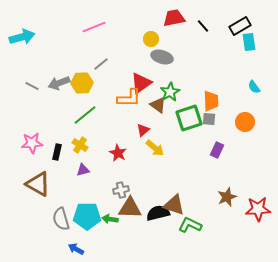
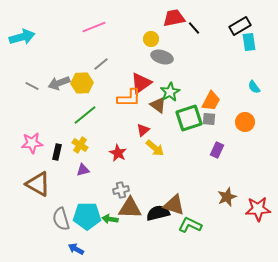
black line at (203, 26): moved 9 px left, 2 px down
orange trapezoid at (211, 101): rotated 30 degrees clockwise
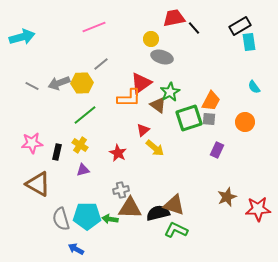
green L-shape at (190, 225): moved 14 px left, 5 px down
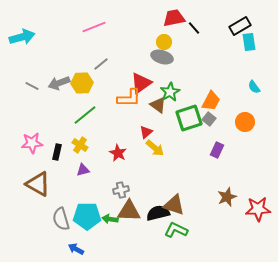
yellow circle at (151, 39): moved 13 px right, 3 px down
gray square at (209, 119): rotated 32 degrees clockwise
red triangle at (143, 130): moved 3 px right, 2 px down
brown triangle at (130, 208): moved 1 px left, 3 px down
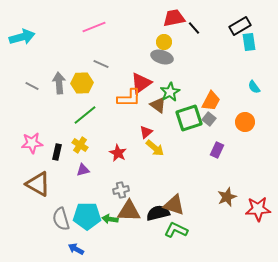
gray line at (101, 64): rotated 63 degrees clockwise
gray arrow at (59, 83): rotated 105 degrees clockwise
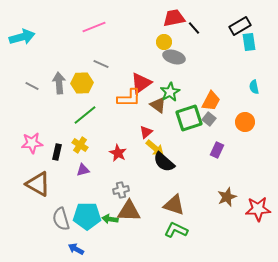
gray ellipse at (162, 57): moved 12 px right
cyan semicircle at (254, 87): rotated 24 degrees clockwise
black semicircle at (158, 213): moved 6 px right, 51 px up; rotated 125 degrees counterclockwise
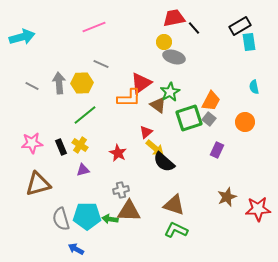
black rectangle at (57, 152): moved 4 px right, 5 px up; rotated 35 degrees counterclockwise
brown triangle at (38, 184): rotated 44 degrees counterclockwise
